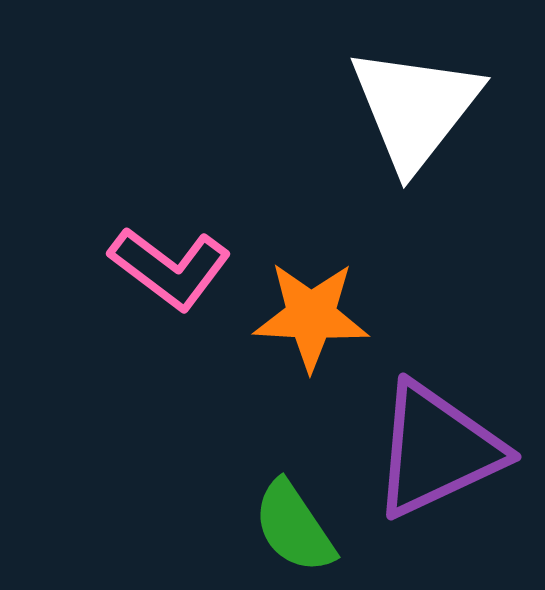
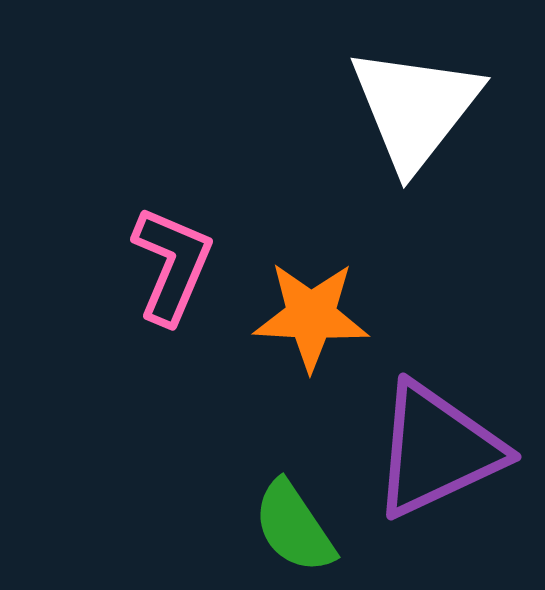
pink L-shape: moved 2 px right, 3 px up; rotated 104 degrees counterclockwise
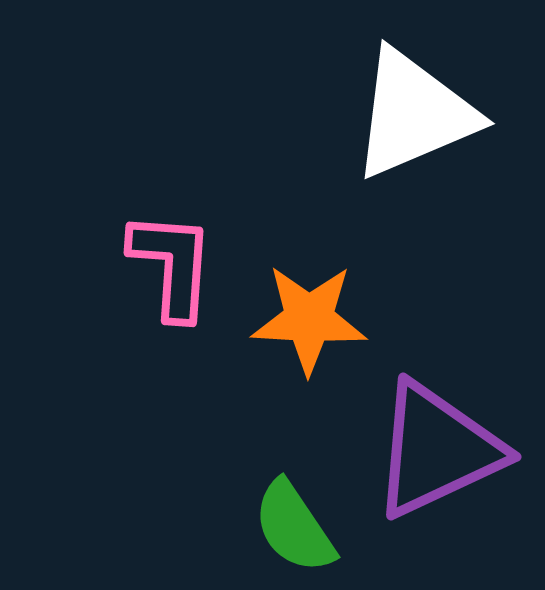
white triangle: moved 1 px left, 6 px down; rotated 29 degrees clockwise
pink L-shape: rotated 19 degrees counterclockwise
orange star: moved 2 px left, 3 px down
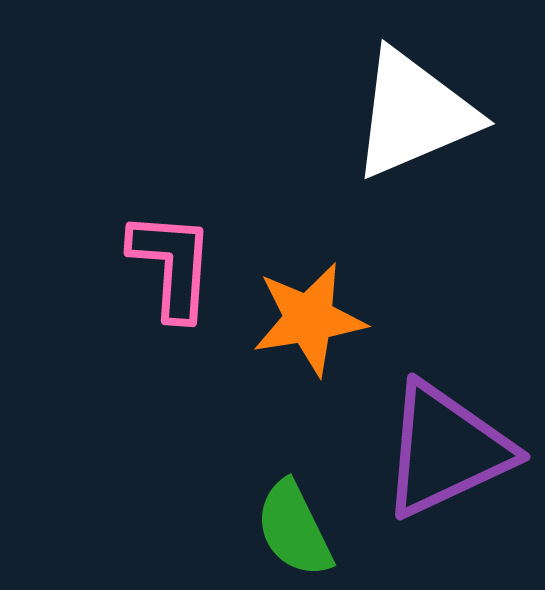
orange star: rotated 12 degrees counterclockwise
purple triangle: moved 9 px right
green semicircle: moved 2 px down; rotated 8 degrees clockwise
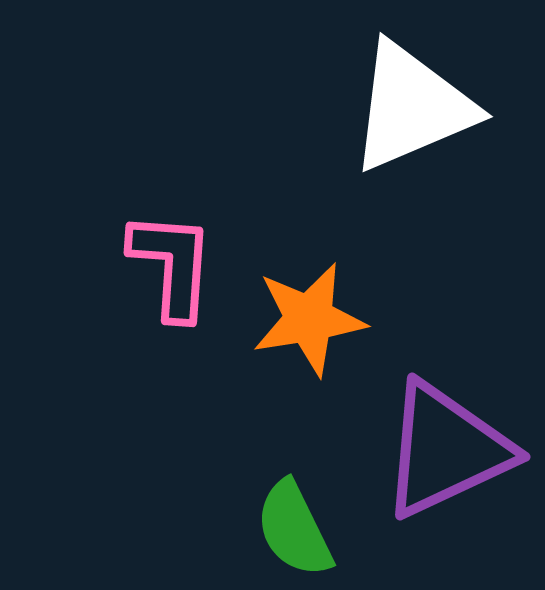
white triangle: moved 2 px left, 7 px up
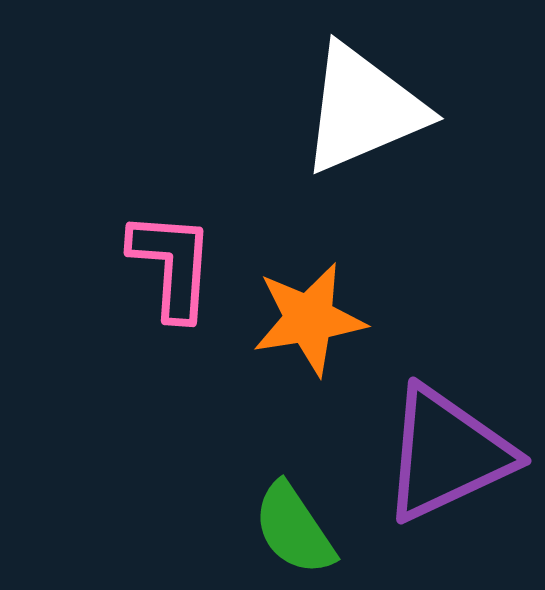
white triangle: moved 49 px left, 2 px down
purple triangle: moved 1 px right, 4 px down
green semicircle: rotated 8 degrees counterclockwise
